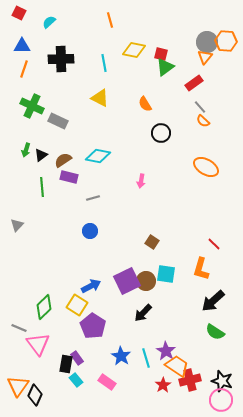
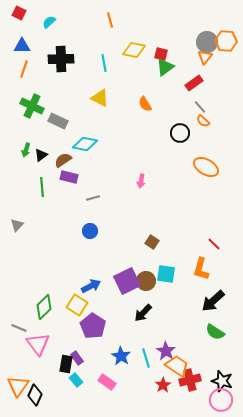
black circle at (161, 133): moved 19 px right
cyan diamond at (98, 156): moved 13 px left, 12 px up
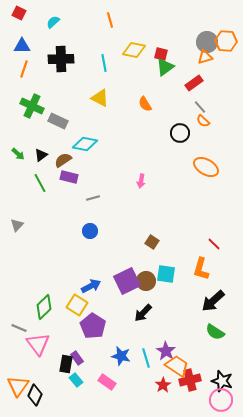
cyan semicircle at (49, 22): moved 4 px right
orange triangle at (205, 57): rotated 35 degrees clockwise
green arrow at (26, 150): moved 8 px left, 4 px down; rotated 64 degrees counterclockwise
green line at (42, 187): moved 2 px left, 4 px up; rotated 24 degrees counterclockwise
blue star at (121, 356): rotated 18 degrees counterclockwise
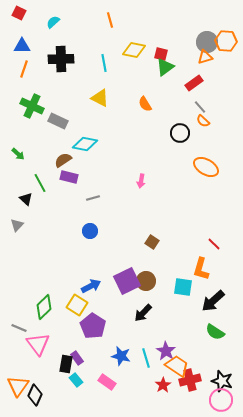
black triangle at (41, 155): moved 15 px left, 44 px down; rotated 40 degrees counterclockwise
cyan square at (166, 274): moved 17 px right, 13 px down
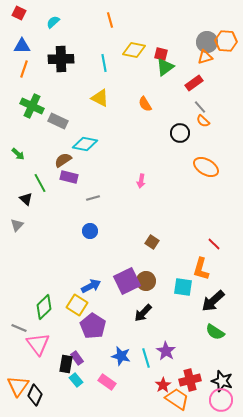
orange trapezoid at (177, 366): moved 33 px down
